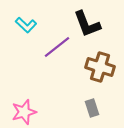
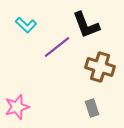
black L-shape: moved 1 px left, 1 px down
pink star: moved 7 px left, 5 px up
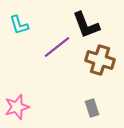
cyan L-shape: moved 7 px left; rotated 30 degrees clockwise
brown cross: moved 7 px up
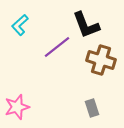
cyan L-shape: moved 1 px right; rotated 65 degrees clockwise
brown cross: moved 1 px right
